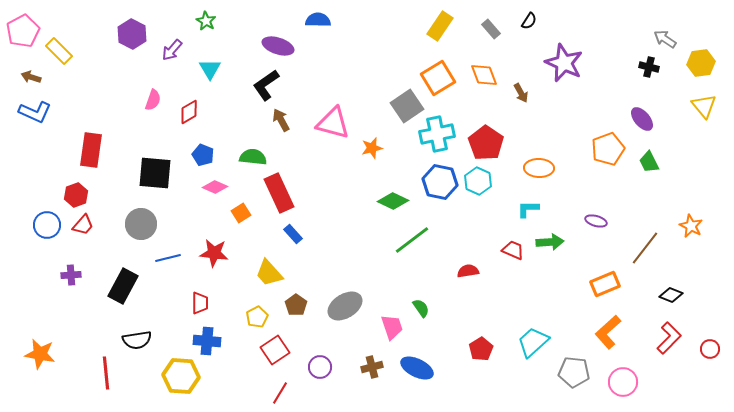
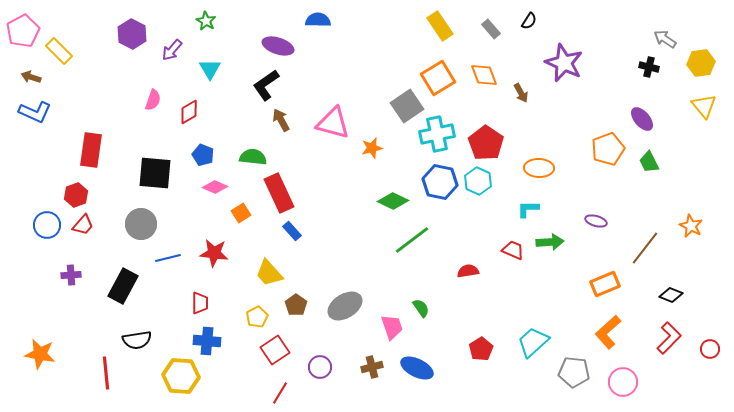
yellow rectangle at (440, 26): rotated 68 degrees counterclockwise
blue rectangle at (293, 234): moved 1 px left, 3 px up
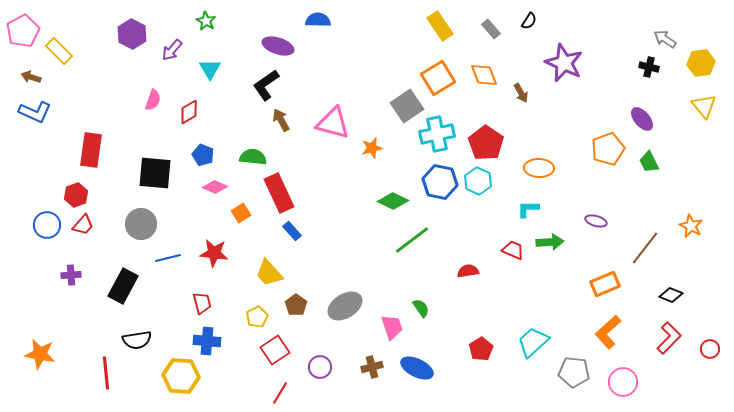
red trapezoid at (200, 303): moved 2 px right; rotated 15 degrees counterclockwise
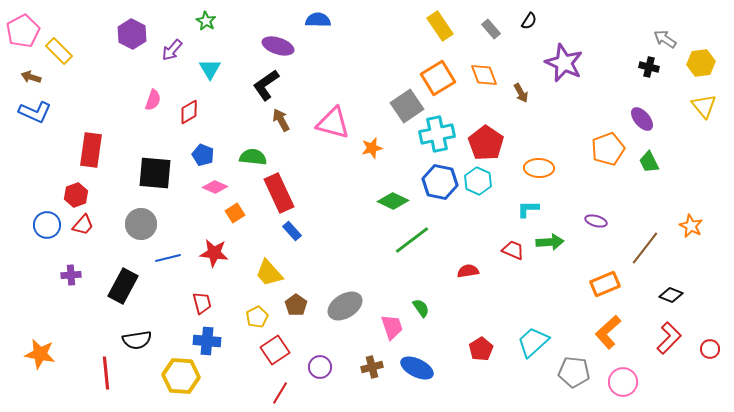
orange square at (241, 213): moved 6 px left
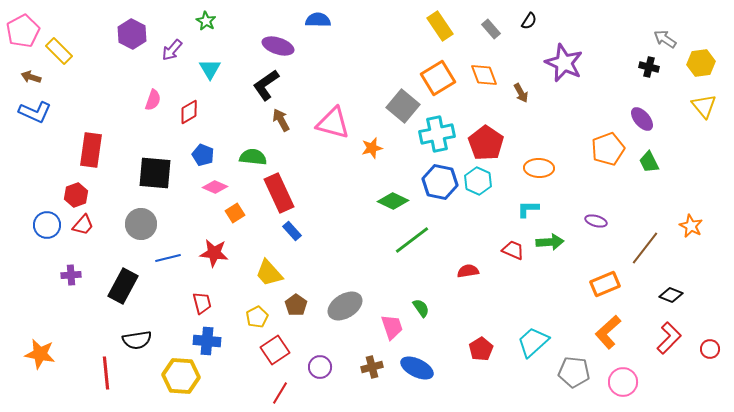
gray square at (407, 106): moved 4 px left; rotated 16 degrees counterclockwise
